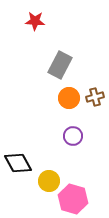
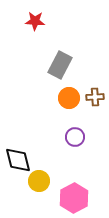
brown cross: rotated 12 degrees clockwise
purple circle: moved 2 px right, 1 px down
black diamond: moved 3 px up; rotated 16 degrees clockwise
yellow circle: moved 10 px left
pink hexagon: moved 1 px right, 1 px up; rotated 16 degrees clockwise
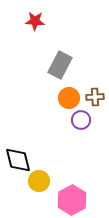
purple circle: moved 6 px right, 17 px up
pink hexagon: moved 2 px left, 2 px down
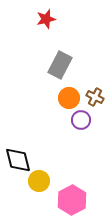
red star: moved 11 px right, 2 px up; rotated 18 degrees counterclockwise
brown cross: rotated 30 degrees clockwise
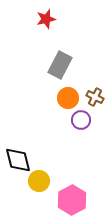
orange circle: moved 1 px left
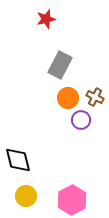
yellow circle: moved 13 px left, 15 px down
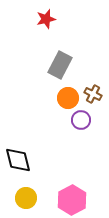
brown cross: moved 2 px left, 3 px up
yellow circle: moved 2 px down
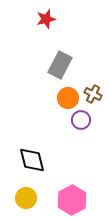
black diamond: moved 14 px right
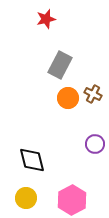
purple circle: moved 14 px right, 24 px down
